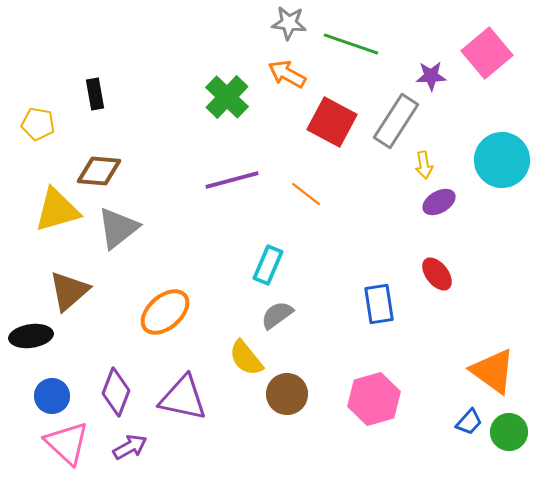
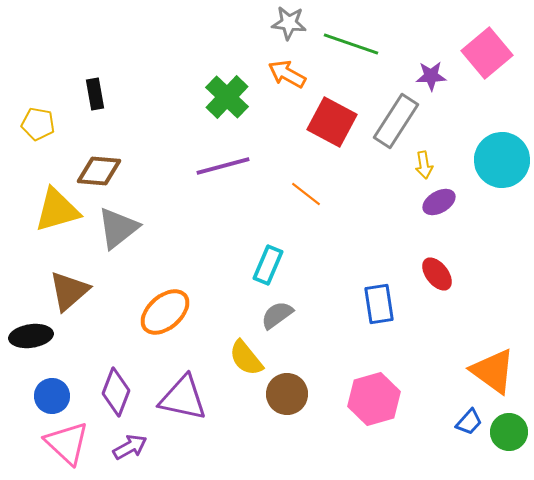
purple line: moved 9 px left, 14 px up
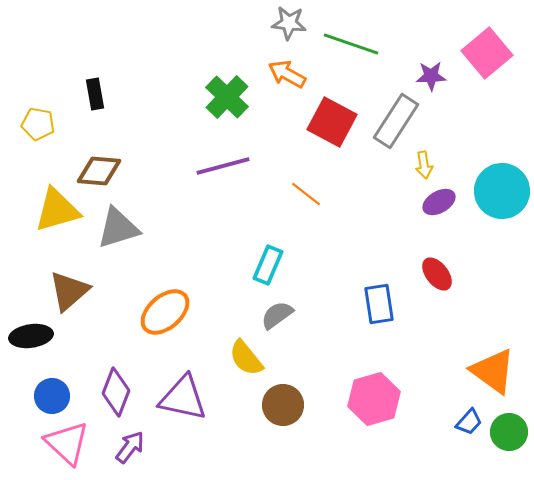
cyan circle: moved 31 px down
gray triangle: rotated 21 degrees clockwise
brown circle: moved 4 px left, 11 px down
purple arrow: rotated 24 degrees counterclockwise
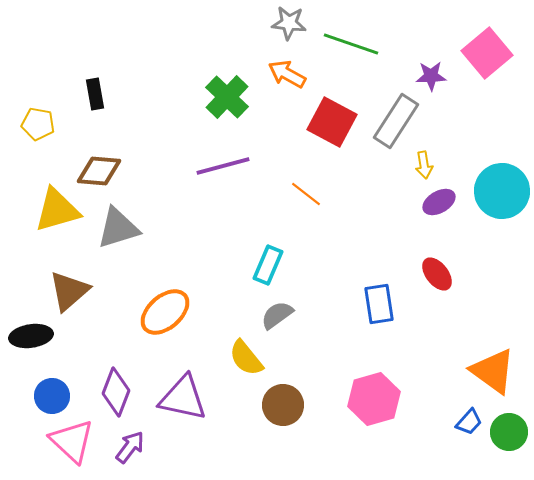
pink triangle: moved 5 px right, 2 px up
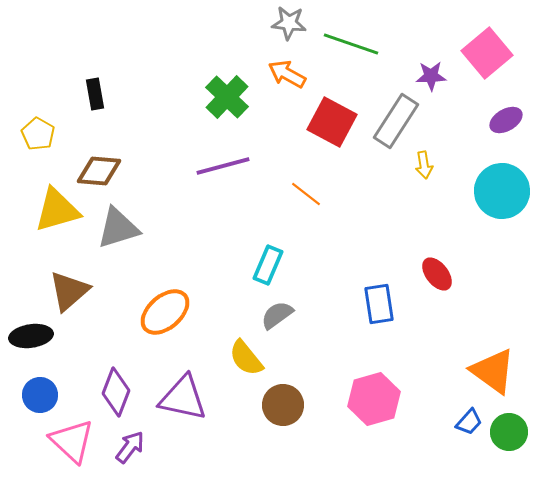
yellow pentagon: moved 10 px down; rotated 20 degrees clockwise
purple ellipse: moved 67 px right, 82 px up
blue circle: moved 12 px left, 1 px up
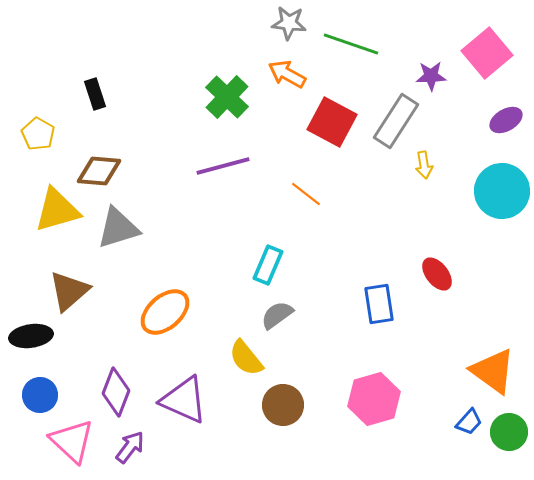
black rectangle: rotated 8 degrees counterclockwise
purple triangle: moved 1 px right, 2 px down; rotated 12 degrees clockwise
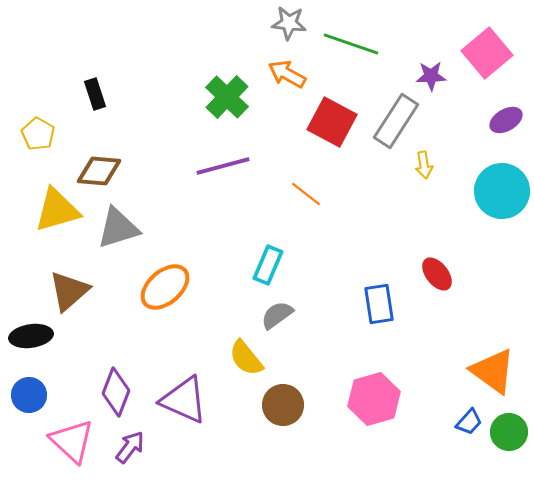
orange ellipse: moved 25 px up
blue circle: moved 11 px left
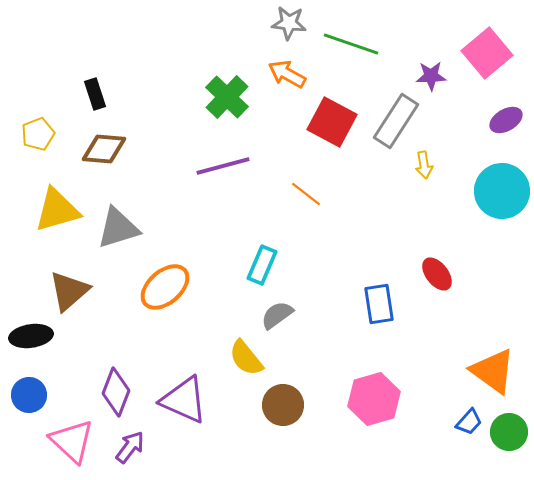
yellow pentagon: rotated 20 degrees clockwise
brown diamond: moved 5 px right, 22 px up
cyan rectangle: moved 6 px left
